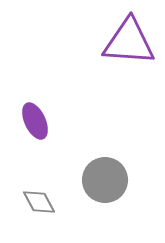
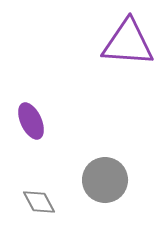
purple triangle: moved 1 px left, 1 px down
purple ellipse: moved 4 px left
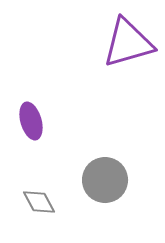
purple triangle: rotated 20 degrees counterclockwise
purple ellipse: rotated 9 degrees clockwise
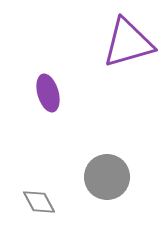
purple ellipse: moved 17 px right, 28 px up
gray circle: moved 2 px right, 3 px up
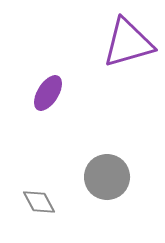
purple ellipse: rotated 48 degrees clockwise
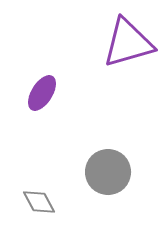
purple ellipse: moved 6 px left
gray circle: moved 1 px right, 5 px up
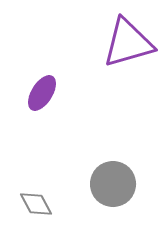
gray circle: moved 5 px right, 12 px down
gray diamond: moved 3 px left, 2 px down
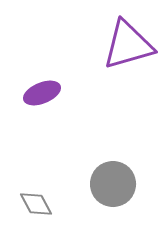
purple triangle: moved 2 px down
purple ellipse: rotated 36 degrees clockwise
